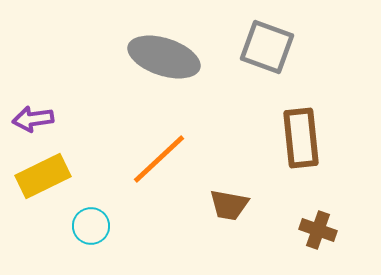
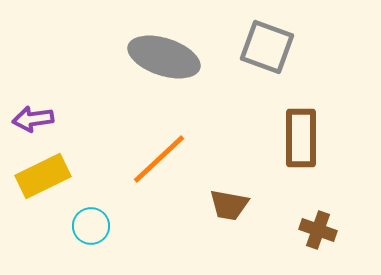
brown rectangle: rotated 6 degrees clockwise
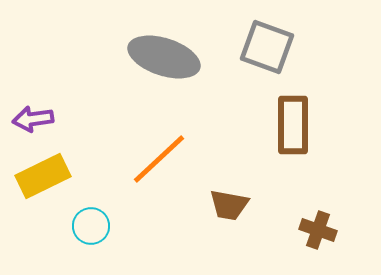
brown rectangle: moved 8 px left, 13 px up
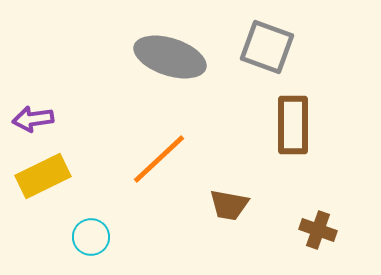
gray ellipse: moved 6 px right
cyan circle: moved 11 px down
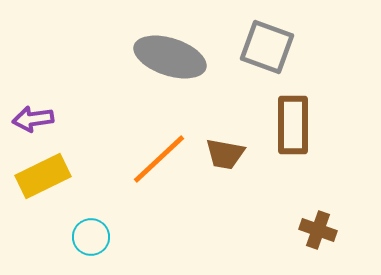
brown trapezoid: moved 4 px left, 51 px up
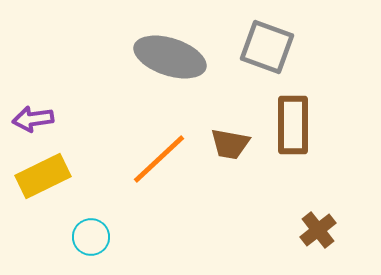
brown trapezoid: moved 5 px right, 10 px up
brown cross: rotated 33 degrees clockwise
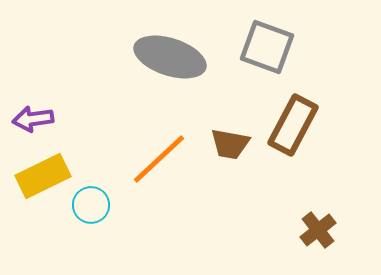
brown rectangle: rotated 28 degrees clockwise
cyan circle: moved 32 px up
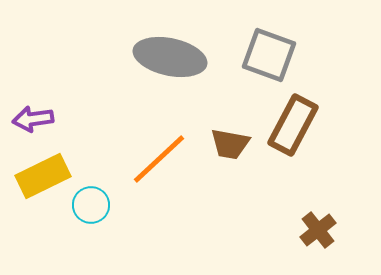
gray square: moved 2 px right, 8 px down
gray ellipse: rotated 6 degrees counterclockwise
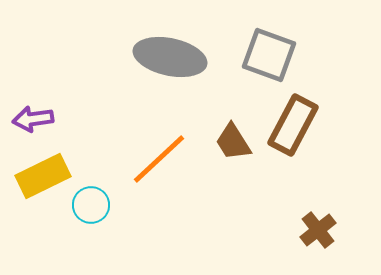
brown trapezoid: moved 3 px right, 2 px up; rotated 48 degrees clockwise
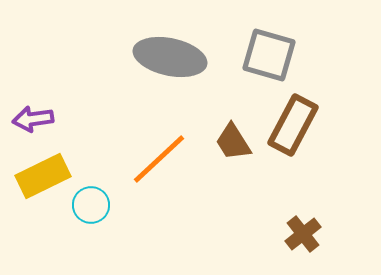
gray square: rotated 4 degrees counterclockwise
brown cross: moved 15 px left, 4 px down
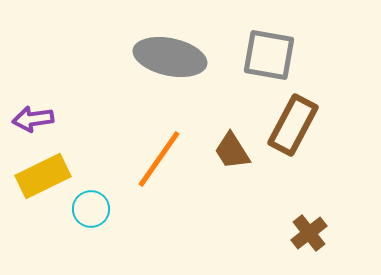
gray square: rotated 6 degrees counterclockwise
brown trapezoid: moved 1 px left, 9 px down
orange line: rotated 12 degrees counterclockwise
cyan circle: moved 4 px down
brown cross: moved 6 px right, 1 px up
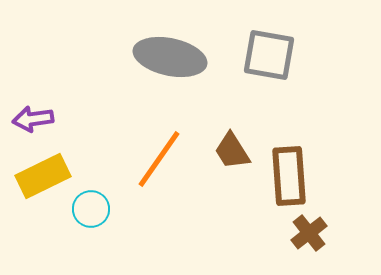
brown rectangle: moved 4 px left, 51 px down; rotated 32 degrees counterclockwise
